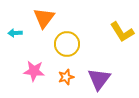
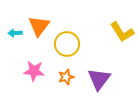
orange triangle: moved 5 px left, 8 px down
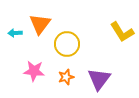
orange triangle: moved 1 px right, 2 px up
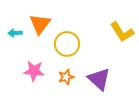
purple triangle: rotated 25 degrees counterclockwise
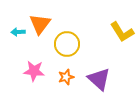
cyan arrow: moved 3 px right, 1 px up
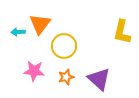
yellow L-shape: rotated 45 degrees clockwise
yellow circle: moved 3 px left, 2 px down
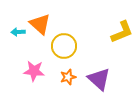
orange triangle: rotated 25 degrees counterclockwise
yellow L-shape: rotated 125 degrees counterclockwise
orange star: moved 2 px right
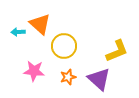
yellow L-shape: moved 5 px left, 19 px down
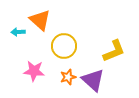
orange triangle: moved 4 px up
yellow L-shape: moved 3 px left
purple triangle: moved 6 px left, 1 px down
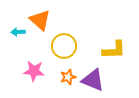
yellow L-shape: moved 1 px up; rotated 20 degrees clockwise
purple triangle: rotated 20 degrees counterclockwise
